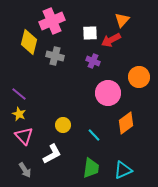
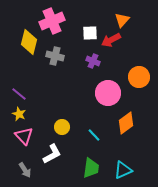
yellow circle: moved 1 px left, 2 px down
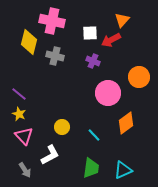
pink cross: rotated 35 degrees clockwise
white L-shape: moved 2 px left, 1 px down
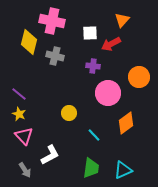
red arrow: moved 4 px down
purple cross: moved 5 px down; rotated 16 degrees counterclockwise
yellow circle: moved 7 px right, 14 px up
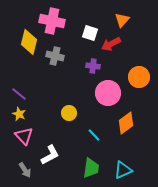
white square: rotated 21 degrees clockwise
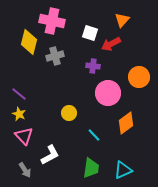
gray cross: rotated 30 degrees counterclockwise
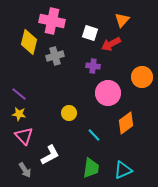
orange circle: moved 3 px right
yellow star: rotated 16 degrees counterclockwise
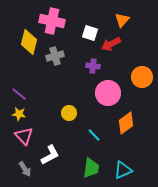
gray arrow: moved 1 px up
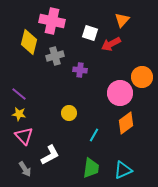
purple cross: moved 13 px left, 4 px down
pink circle: moved 12 px right
cyan line: rotated 72 degrees clockwise
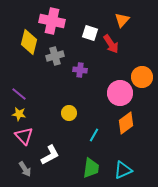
red arrow: rotated 96 degrees counterclockwise
